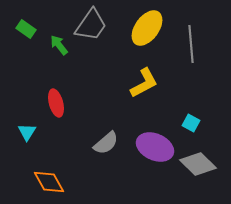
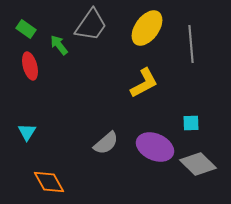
red ellipse: moved 26 px left, 37 px up
cyan square: rotated 30 degrees counterclockwise
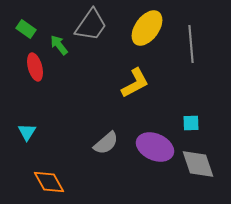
red ellipse: moved 5 px right, 1 px down
yellow L-shape: moved 9 px left
gray diamond: rotated 27 degrees clockwise
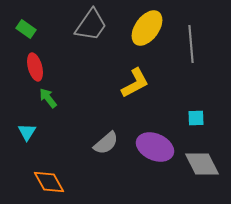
green arrow: moved 11 px left, 53 px down
cyan square: moved 5 px right, 5 px up
gray diamond: moved 4 px right; rotated 9 degrees counterclockwise
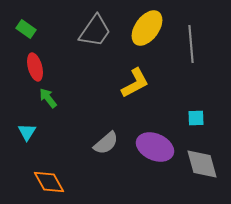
gray trapezoid: moved 4 px right, 6 px down
gray diamond: rotated 12 degrees clockwise
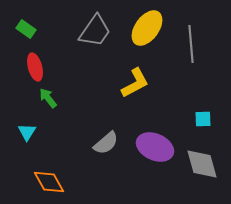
cyan square: moved 7 px right, 1 px down
